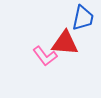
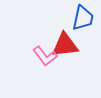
red triangle: moved 2 px down; rotated 12 degrees counterclockwise
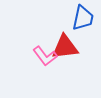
red triangle: moved 2 px down
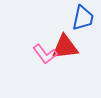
pink L-shape: moved 2 px up
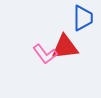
blue trapezoid: rotated 12 degrees counterclockwise
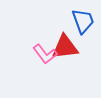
blue trapezoid: moved 3 px down; rotated 20 degrees counterclockwise
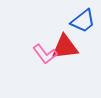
blue trapezoid: rotated 72 degrees clockwise
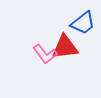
blue trapezoid: moved 2 px down
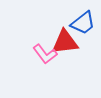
red triangle: moved 5 px up
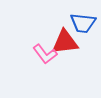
blue trapezoid: rotated 44 degrees clockwise
